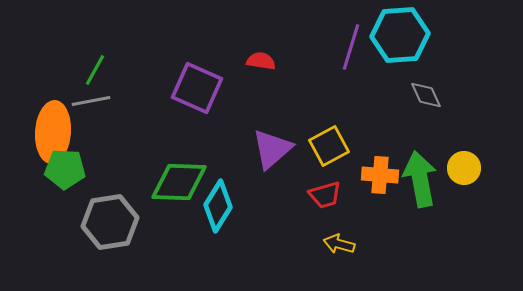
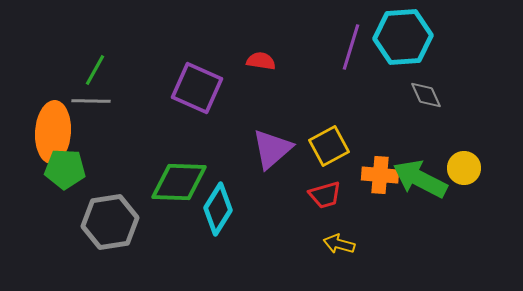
cyan hexagon: moved 3 px right, 2 px down
gray line: rotated 12 degrees clockwise
green arrow: rotated 52 degrees counterclockwise
cyan diamond: moved 3 px down
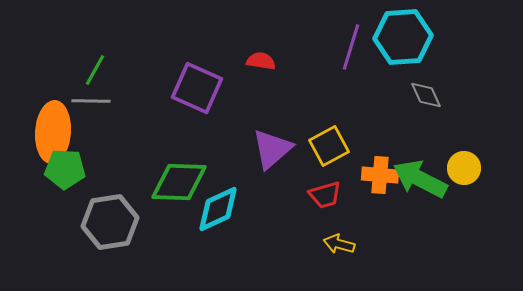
cyan diamond: rotated 33 degrees clockwise
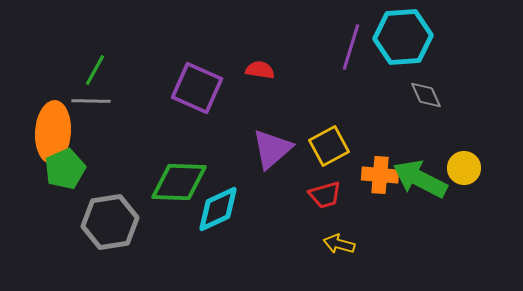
red semicircle: moved 1 px left, 9 px down
green pentagon: rotated 27 degrees counterclockwise
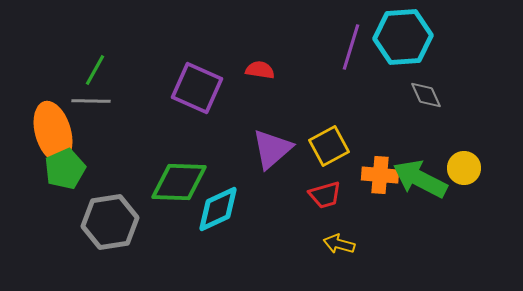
orange ellipse: rotated 20 degrees counterclockwise
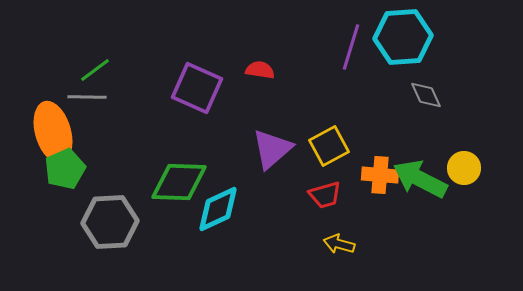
green line: rotated 24 degrees clockwise
gray line: moved 4 px left, 4 px up
gray hexagon: rotated 6 degrees clockwise
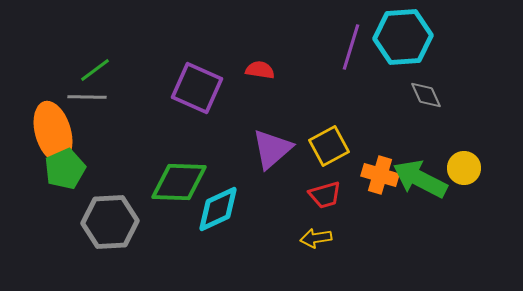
orange cross: rotated 12 degrees clockwise
yellow arrow: moved 23 px left, 6 px up; rotated 24 degrees counterclockwise
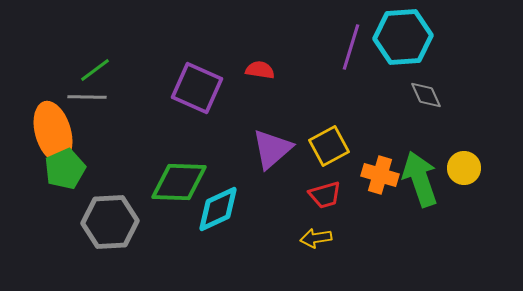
green arrow: rotated 44 degrees clockwise
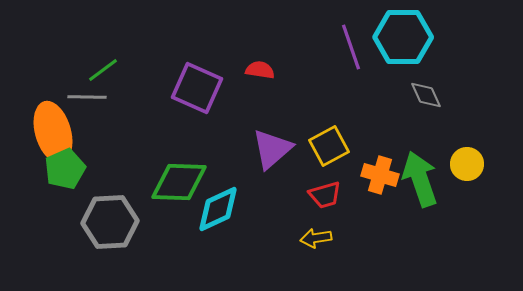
cyan hexagon: rotated 4 degrees clockwise
purple line: rotated 36 degrees counterclockwise
green line: moved 8 px right
yellow circle: moved 3 px right, 4 px up
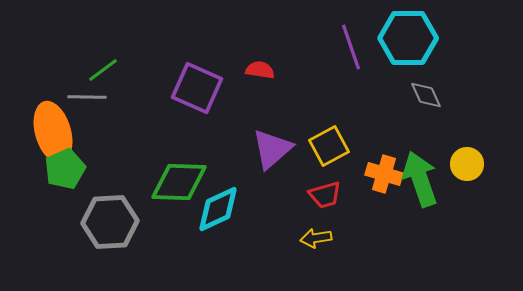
cyan hexagon: moved 5 px right, 1 px down
orange cross: moved 4 px right, 1 px up
